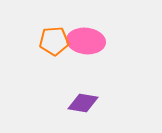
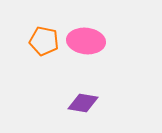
orange pentagon: moved 10 px left; rotated 16 degrees clockwise
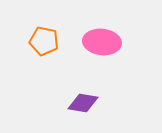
pink ellipse: moved 16 px right, 1 px down
